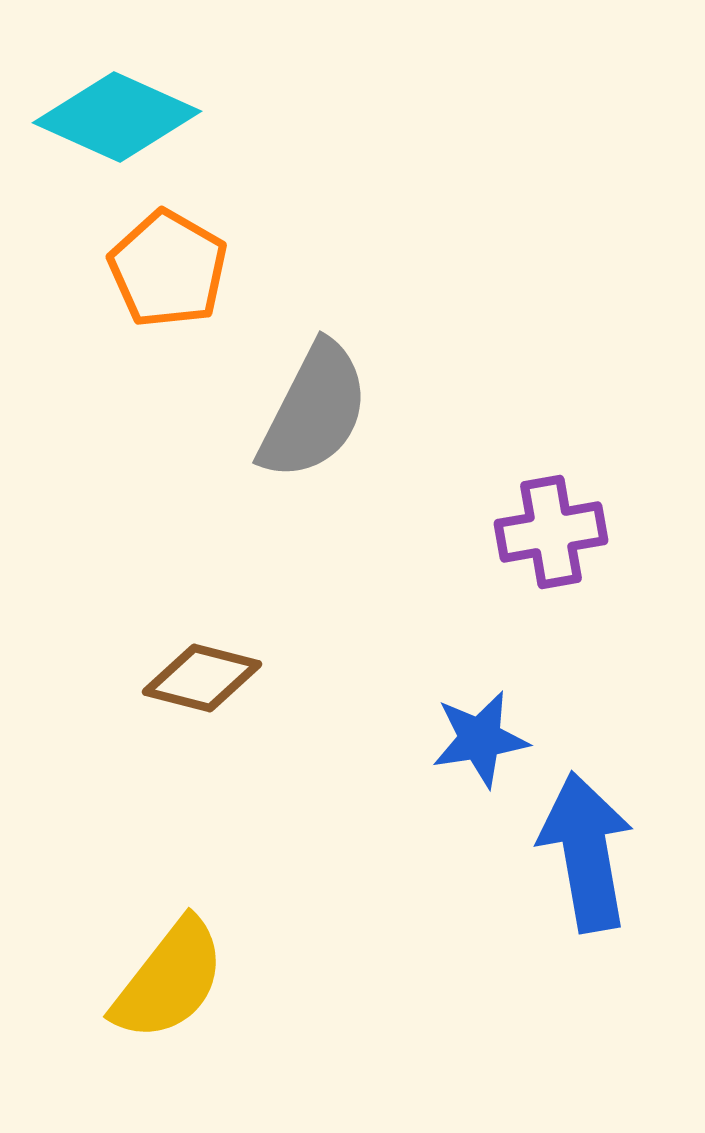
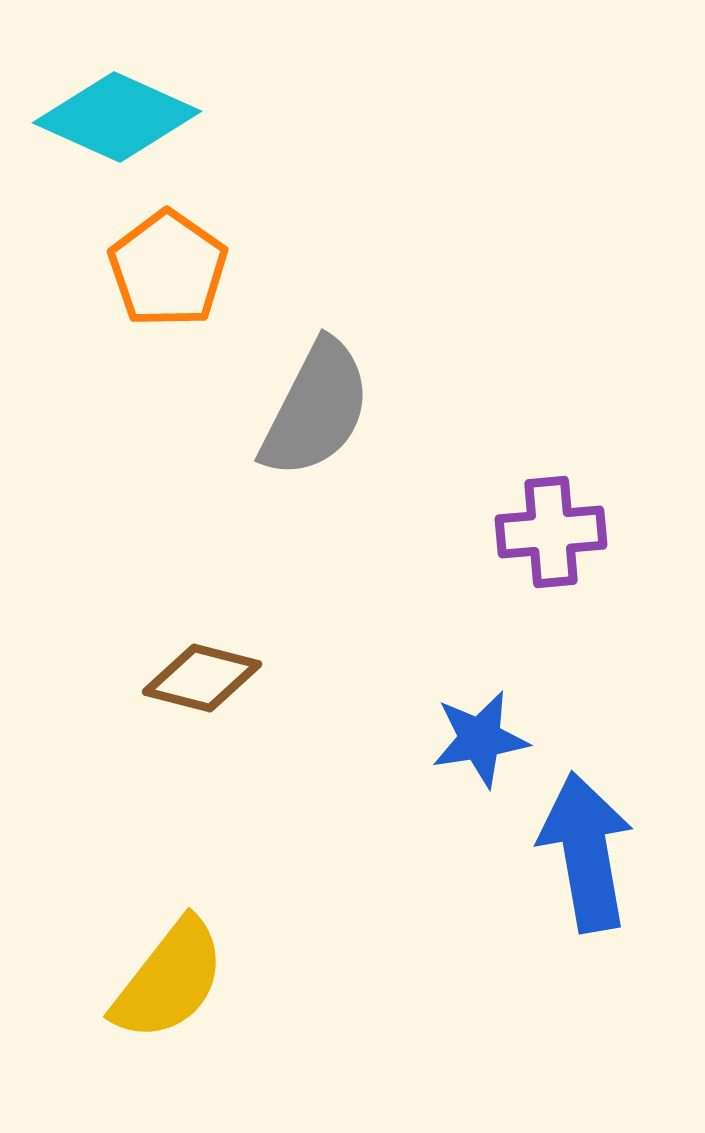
orange pentagon: rotated 5 degrees clockwise
gray semicircle: moved 2 px right, 2 px up
purple cross: rotated 5 degrees clockwise
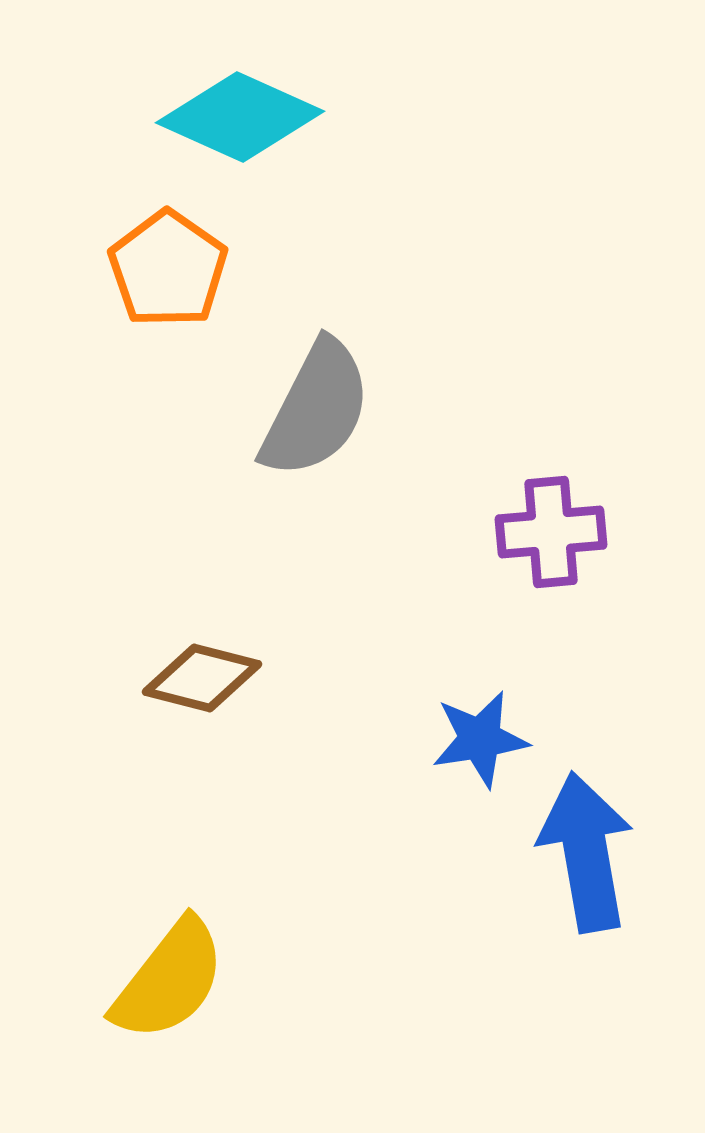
cyan diamond: moved 123 px right
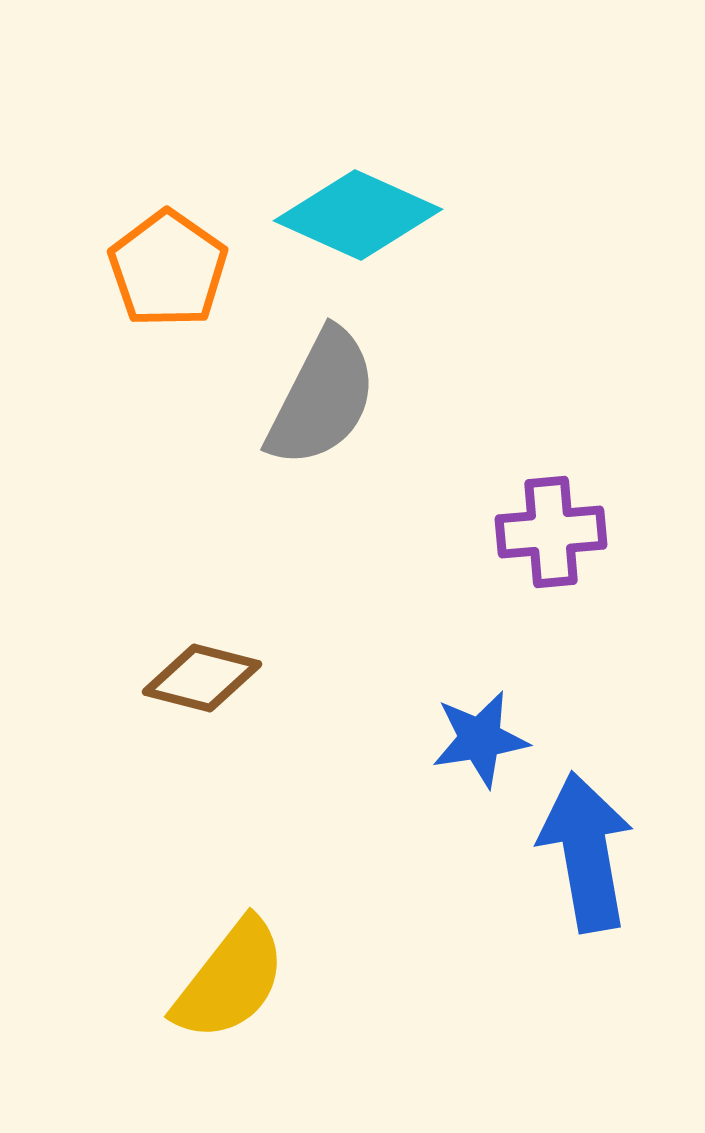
cyan diamond: moved 118 px right, 98 px down
gray semicircle: moved 6 px right, 11 px up
yellow semicircle: moved 61 px right
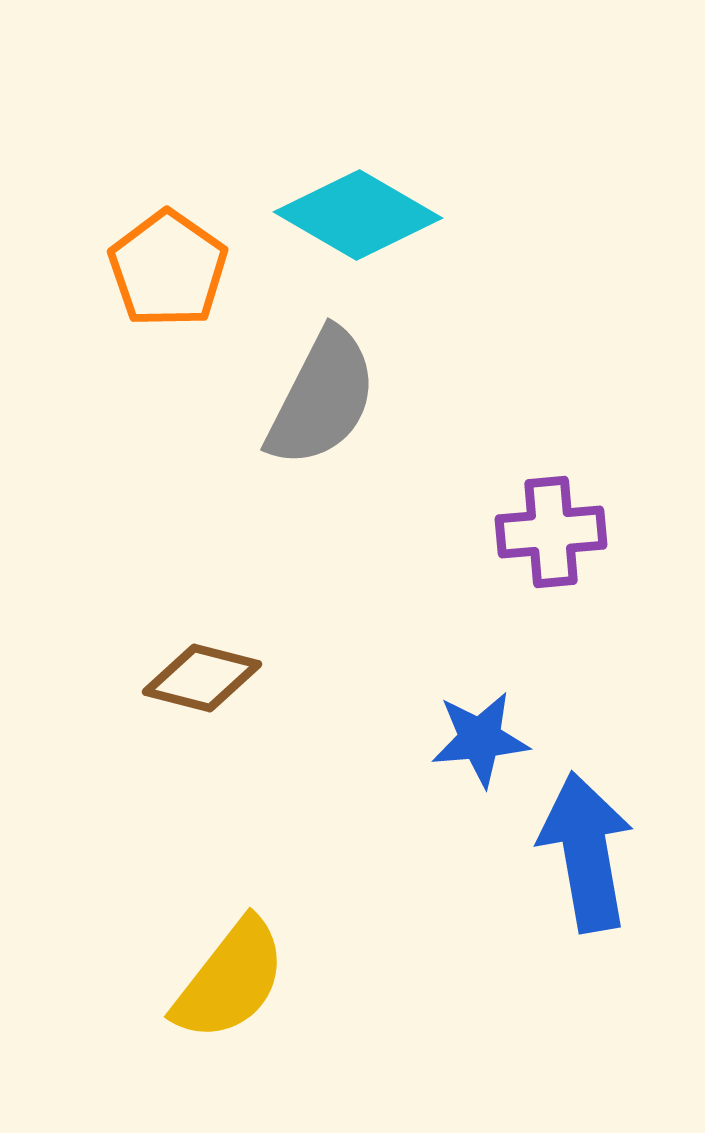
cyan diamond: rotated 6 degrees clockwise
blue star: rotated 4 degrees clockwise
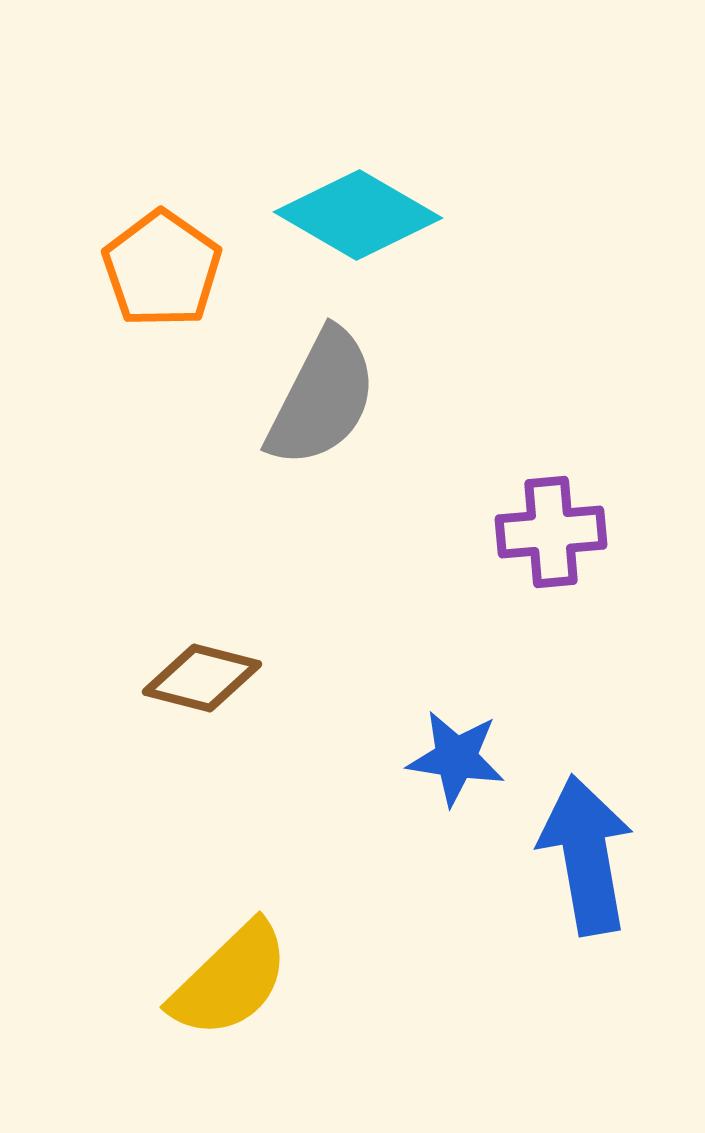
orange pentagon: moved 6 px left
blue star: moved 24 px left, 19 px down; rotated 14 degrees clockwise
blue arrow: moved 3 px down
yellow semicircle: rotated 8 degrees clockwise
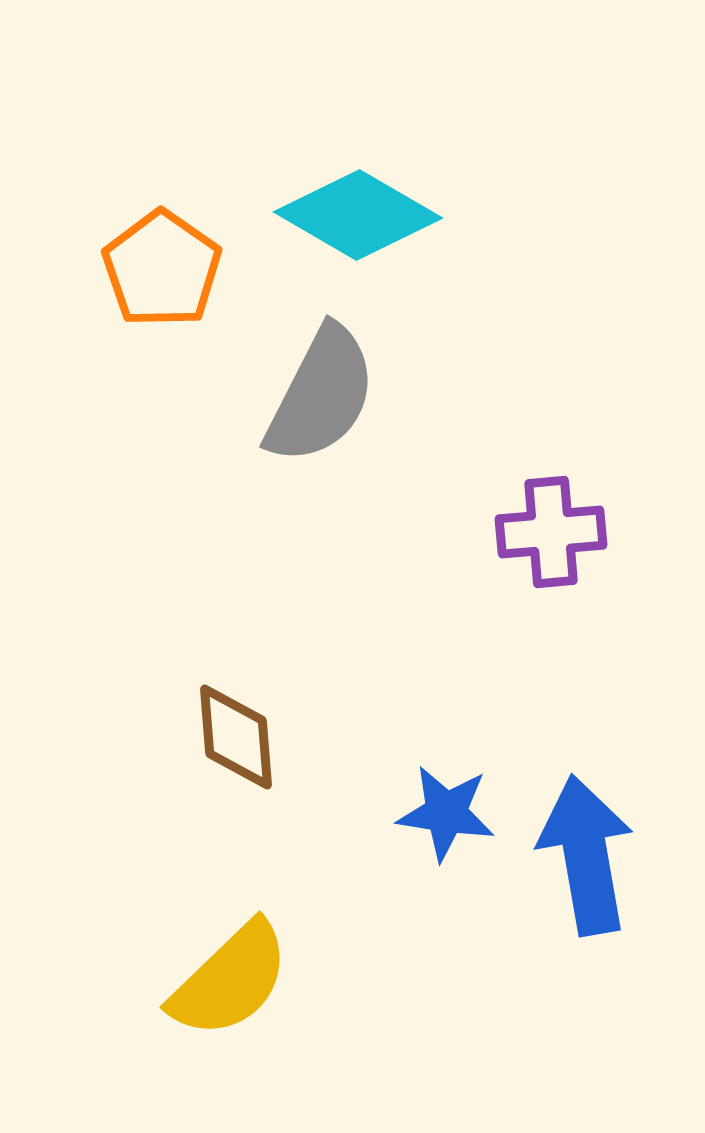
gray semicircle: moved 1 px left, 3 px up
brown diamond: moved 34 px right, 59 px down; rotated 71 degrees clockwise
blue star: moved 10 px left, 55 px down
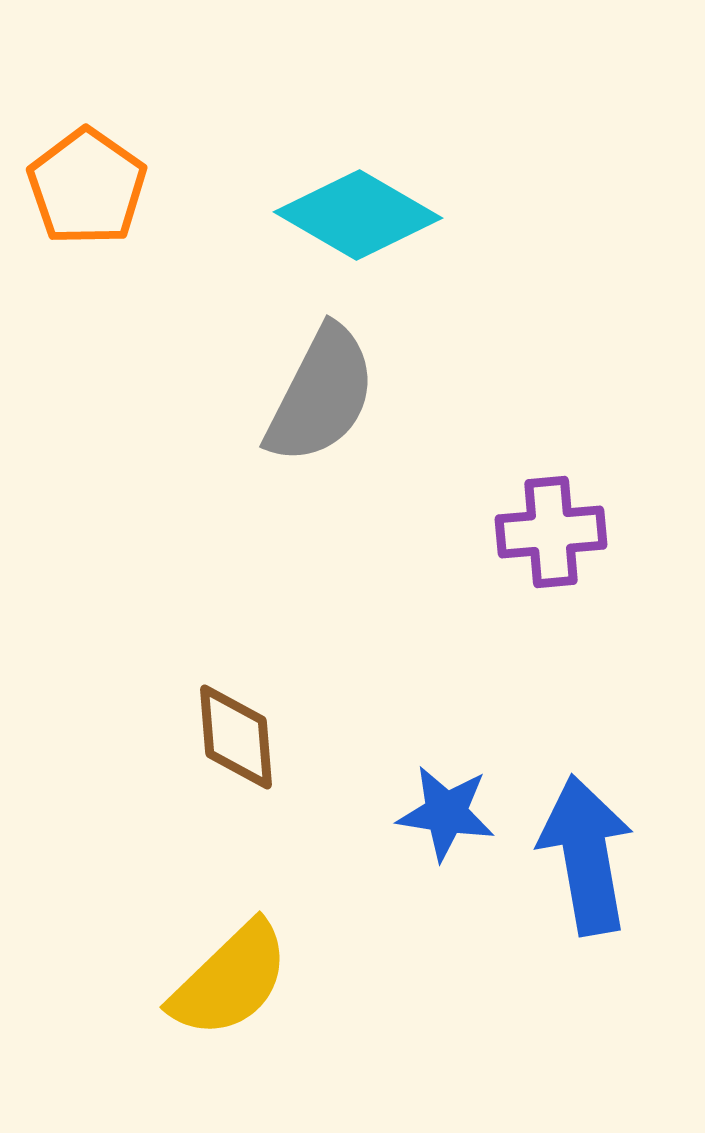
orange pentagon: moved 75 px left, 82 px up
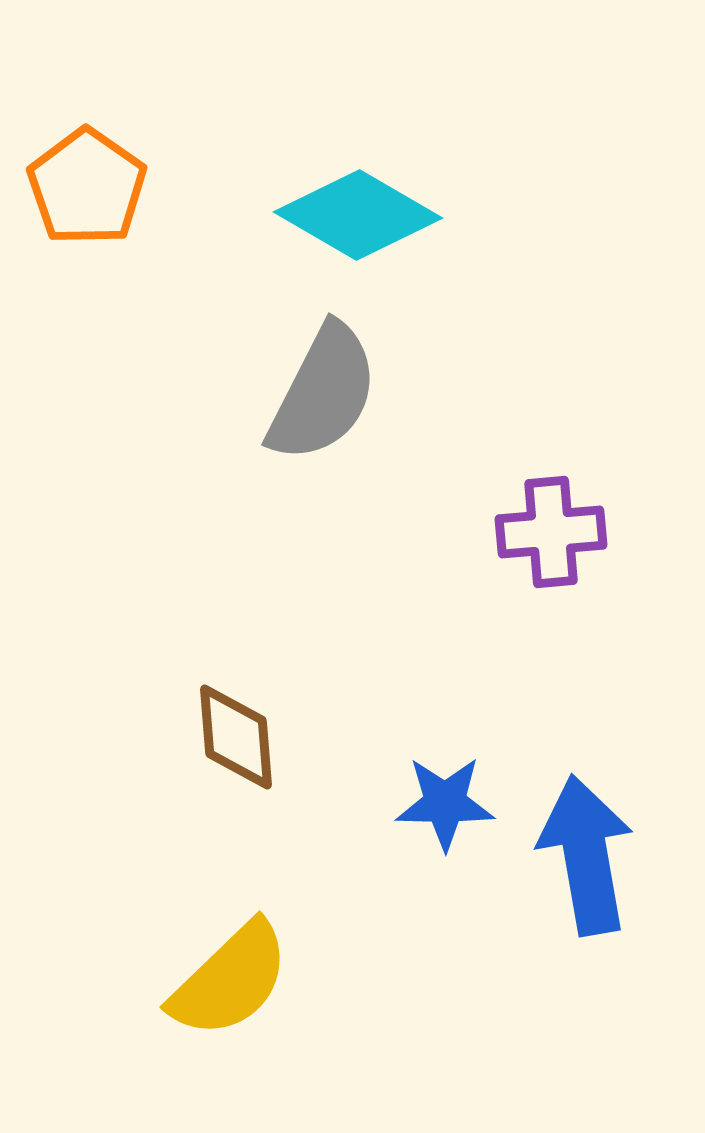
gray semicircle: moved 2 px right, 2 px up
blue star: moved 1 px left, 10 px up; rotated 8 degrees counterclockwise
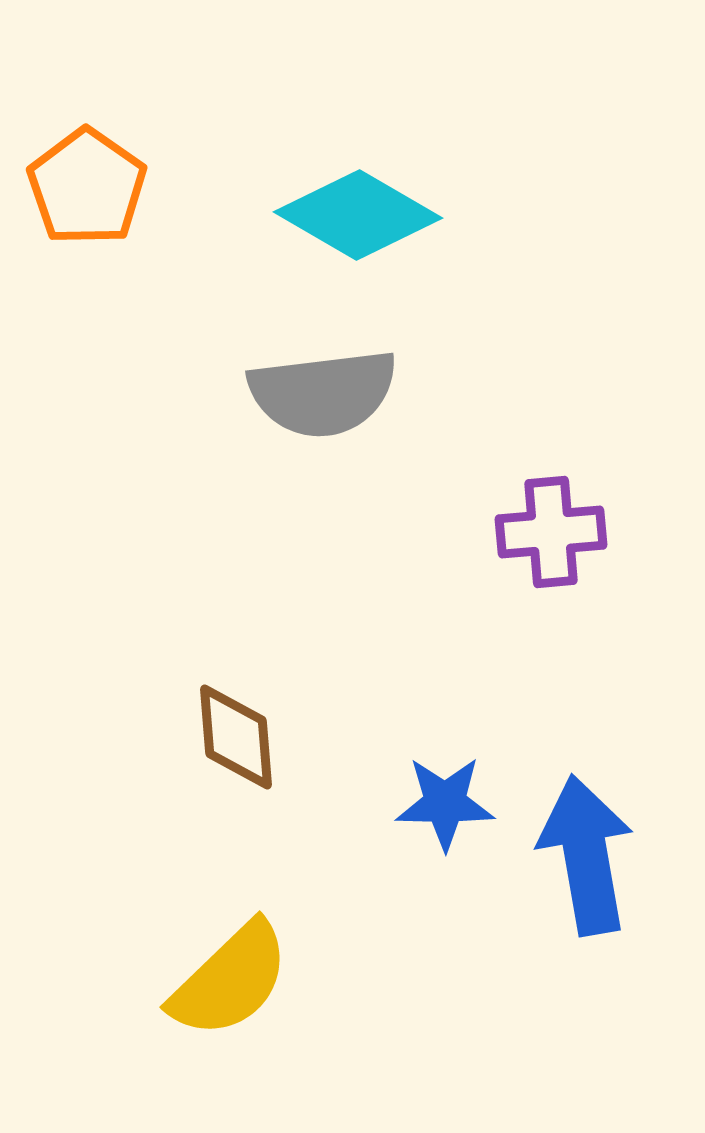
gray semicircle: rotated 56 degrees clockwise
